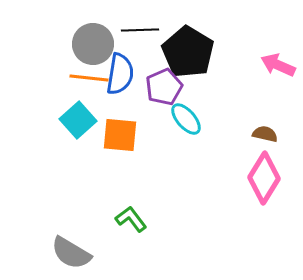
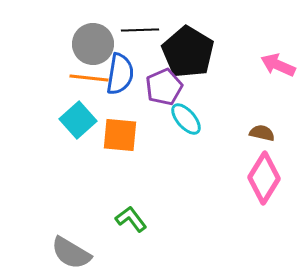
brown semicircle: moved 3 px left, 1 px up
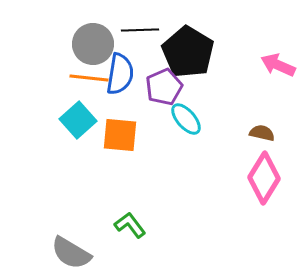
green L-shape: moved 1 px left, 6 px down
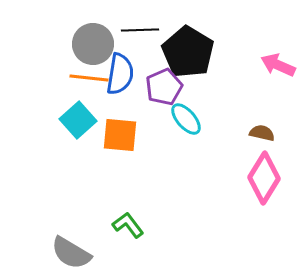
green L-shape: moved 2 px left
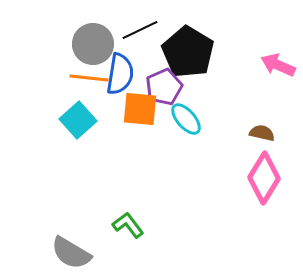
black line: rotated 24 degrees counterclockwise
orange square: moved 20 px right, 26 px up
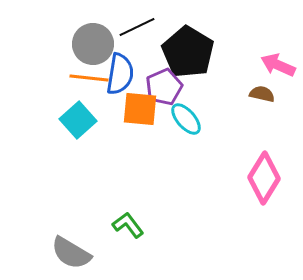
black line: moved 3 px left, 3 px up
brown semicircle: moved 39 px up
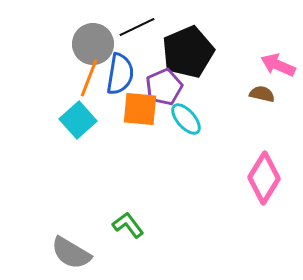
black pentagon: rotated 18 degrees clockwise
orange line: rotated 75 degrees counterclockwise
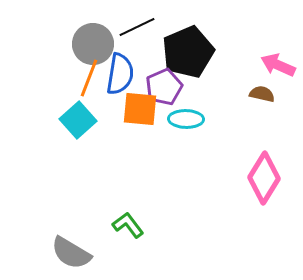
cyan ellipse: rotated 48 degrees counterclockwise
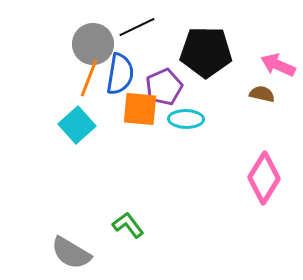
black pentagon: moved 18 px right; rotated 24 degrees clockwise
cyan square: moved 1 px left, 5 px down
